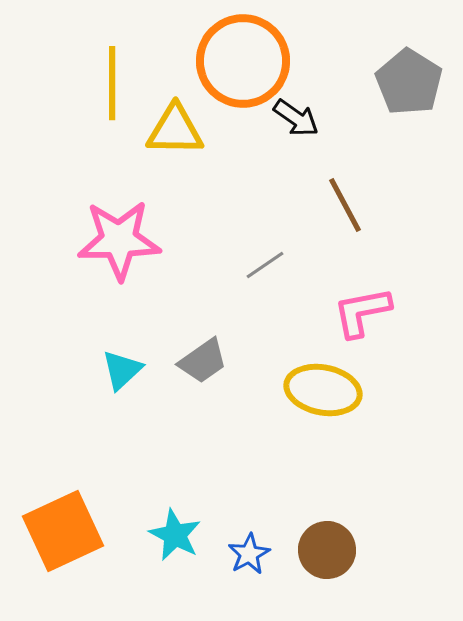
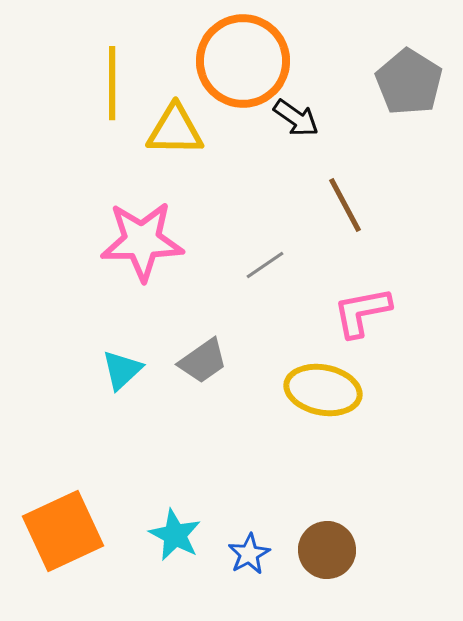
pink star: moved 23 px right, 1 px down
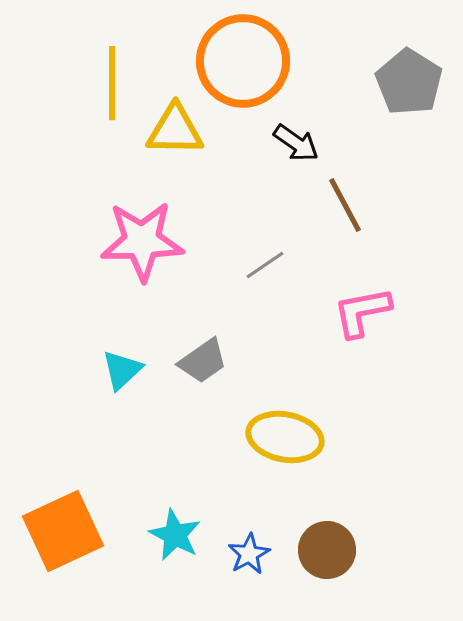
black arrow: moved 25 px down
yellow ellipse: moved 38 px left, 47 px down
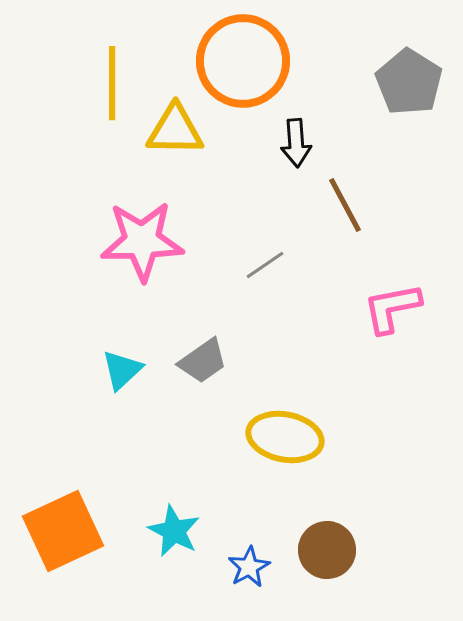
black arrow: rotated 51 degrees clockwise
pink L-shape: moved 30 px right, 4 px up
cyan star: moved 1 px left, 4 px up
blue star: moved 13 px down
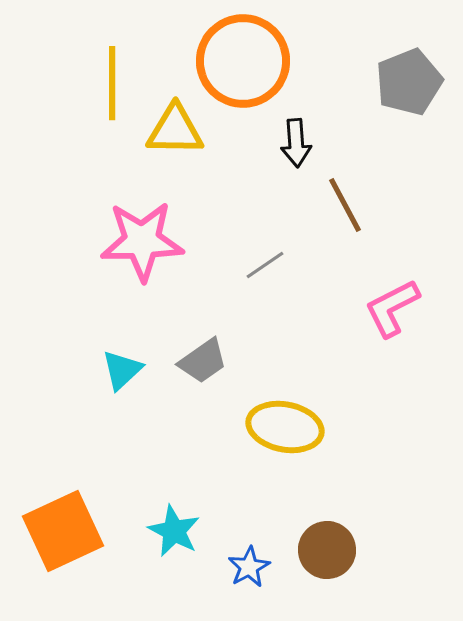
gray pentagon: rotated 18 degrees clockwise
pink L-shape: rotated 16 degrees counterclockwise
yellow ellipse: moved 10 px up
